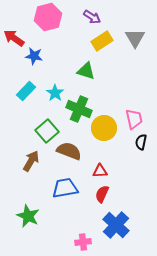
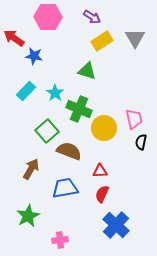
pink hexagon: rotated 16 degrees clockwise
green triangle: moved 1 px right
brown arrow: moved 8 px down
green star: rotated 20 degrees clockwise
pink cross: moved 23 px left, 2 px up
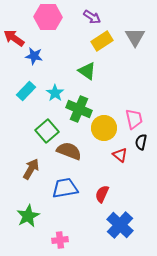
gray triangle: moved 1 px up
green triangle: rotated 18 degrees clockwise
red triangle: moved 20 px right, 16 px up; rotated 42 degrees clockwise
blue cross: moved 4 px right
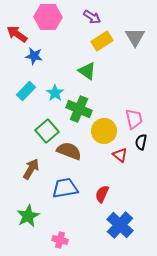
red arrow: moved 3 px right, 4 px up
yellow circle: moved 3 px down
pink cross: rotated 21 degrees clockwise
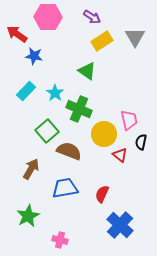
pink trapezoid: moved 5 px left, 1 px down
yellow circle: moved 3 px down
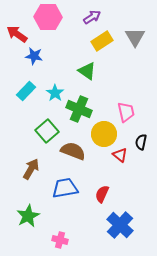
purple arrow: rotated 66 degrees counterclockwise
pink trapezoid: moved 3 px left, 8 px up
brown semicircle: moved 4 px right
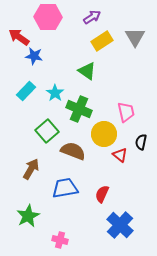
red arrow: moved 2 px right, 3 px down
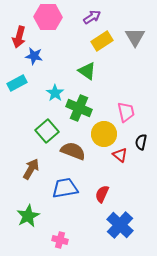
red arrow: rotated 110 degrees counterclockwise
cyan rectangle: moved 9 px left, 8 px up; rotated 18 degrees clockwise
green cross: moved 1 px up
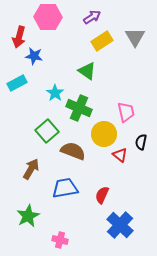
red semicircle: moved 1 px down
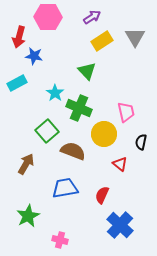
green triangle: rotated 12 degrees clockwise
red triangle: moved 9 px down
brown arrow: moved 5 px left, 5 px up
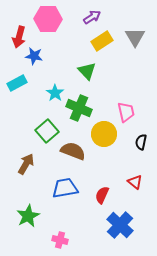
pink hexagon: moved 2 px down
red triangle: moved 15 px right, 18 px down
